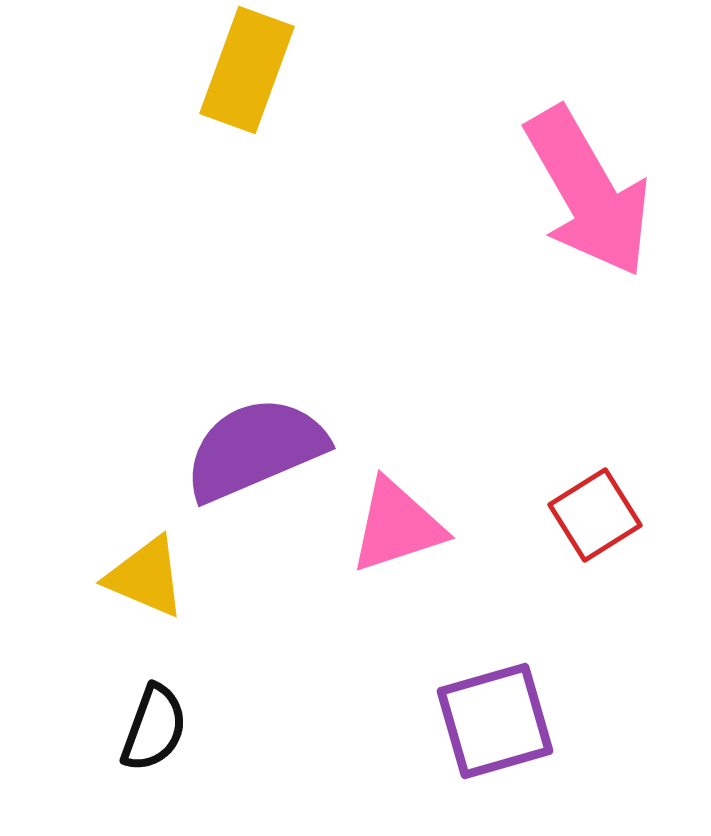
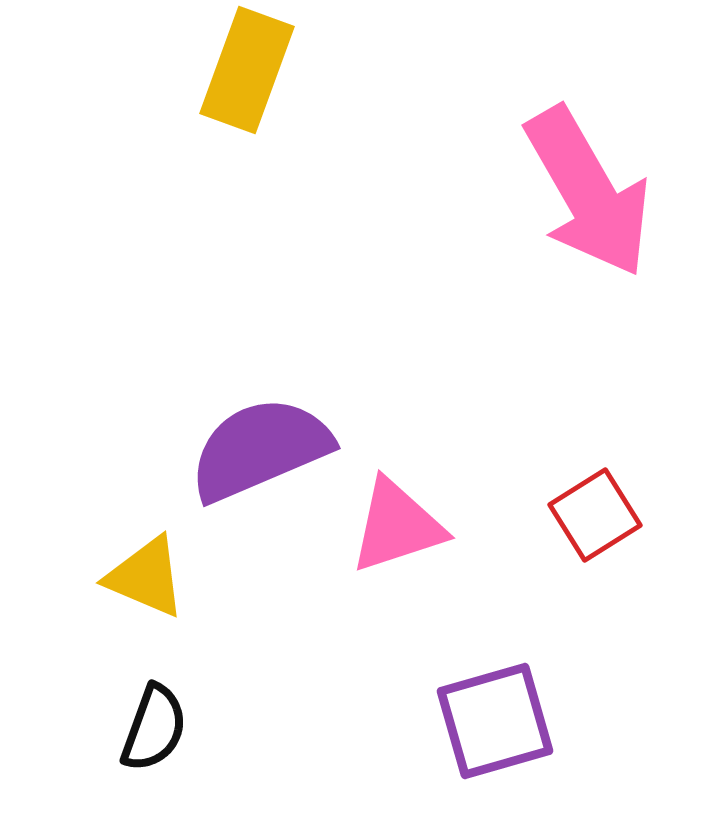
purple semicircle: moved 5 px right
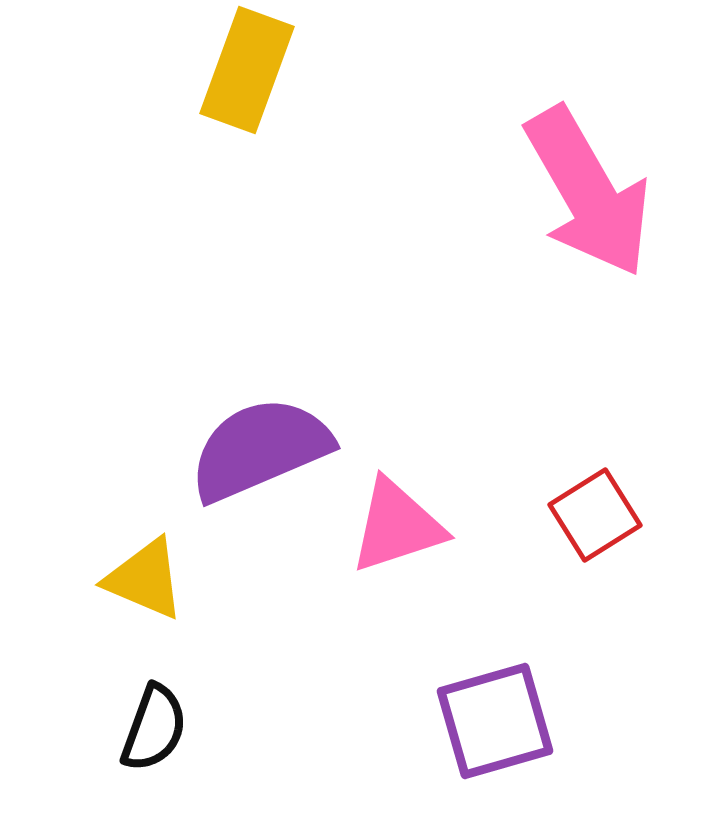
yellow triangle: moved 1 px left, 2 px down
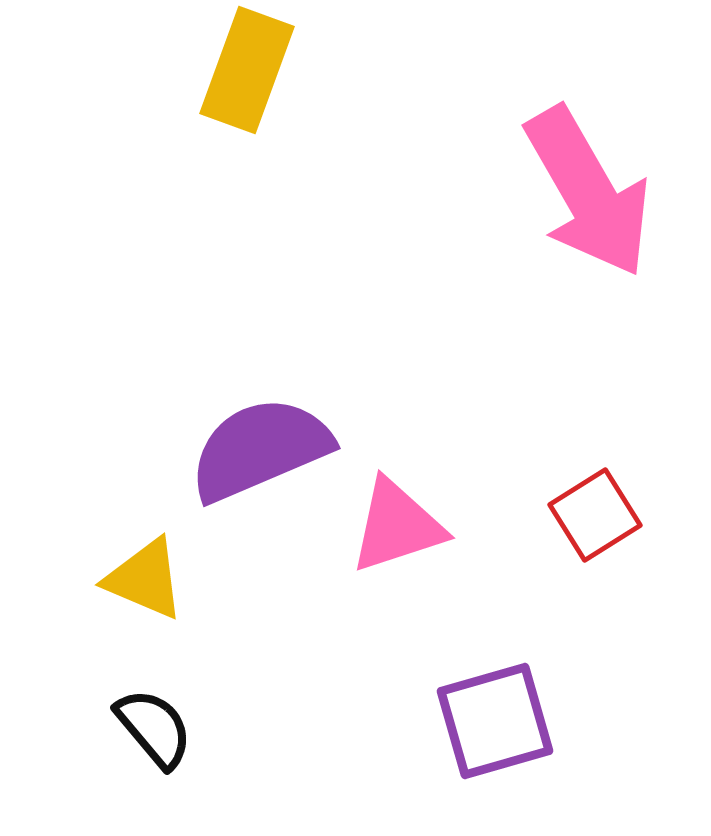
black semicircle: rotated 60 degrees counterclockwise
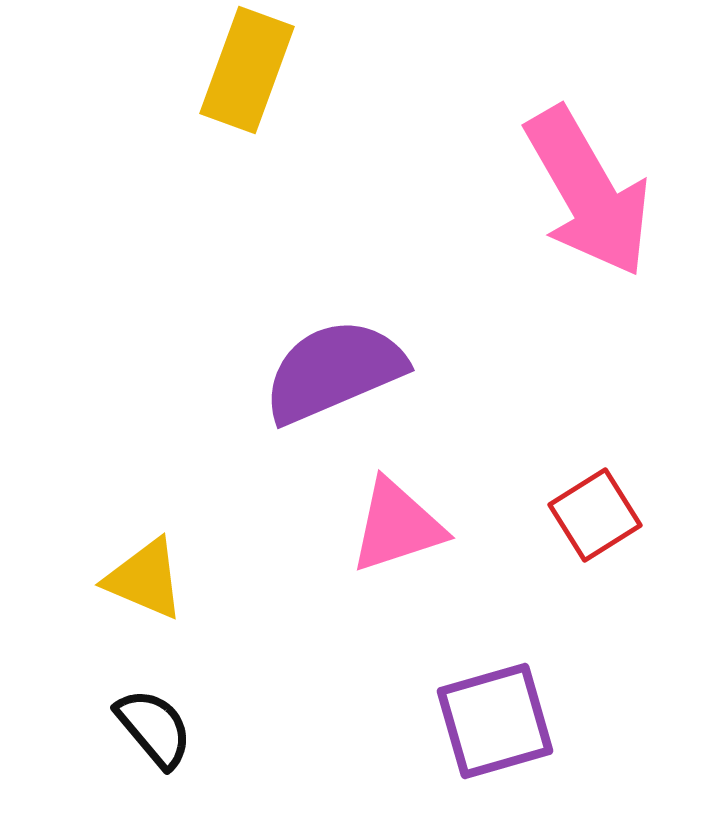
purple semicircle: moved 74 px right, 78 px up
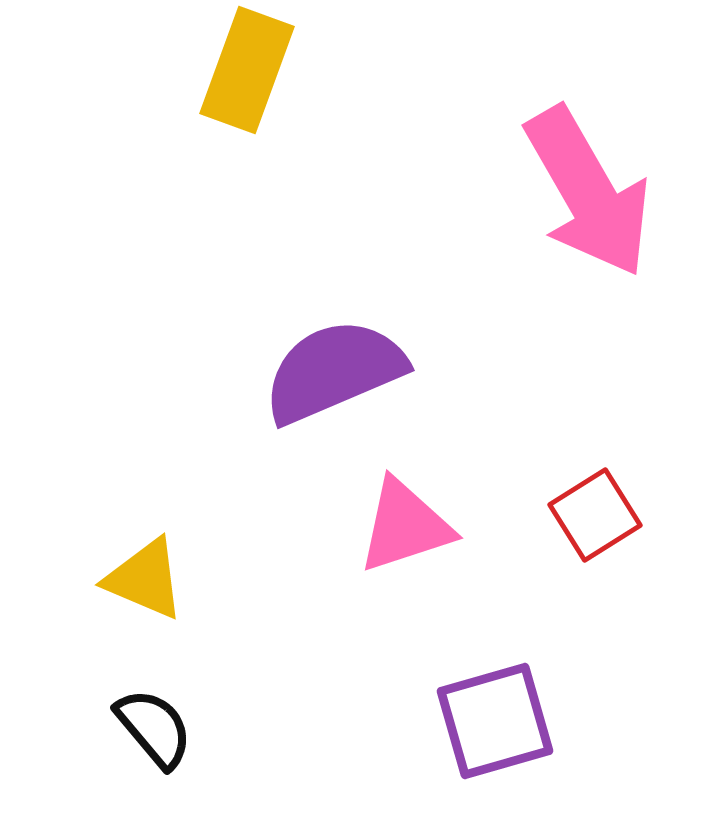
pink triangle: moved 8 px right
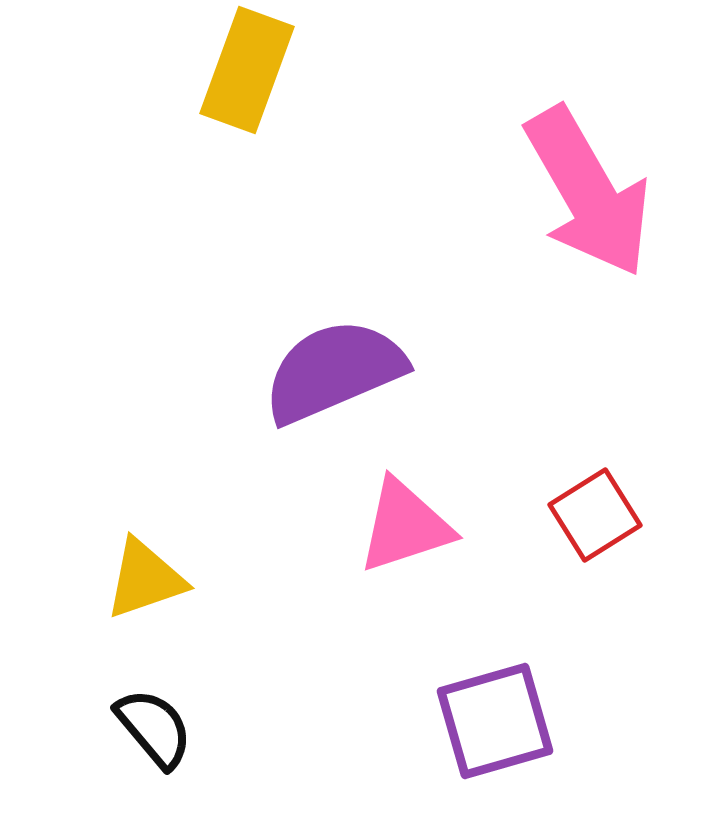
yellow triangle: rotated 42 degrees counterclockwise
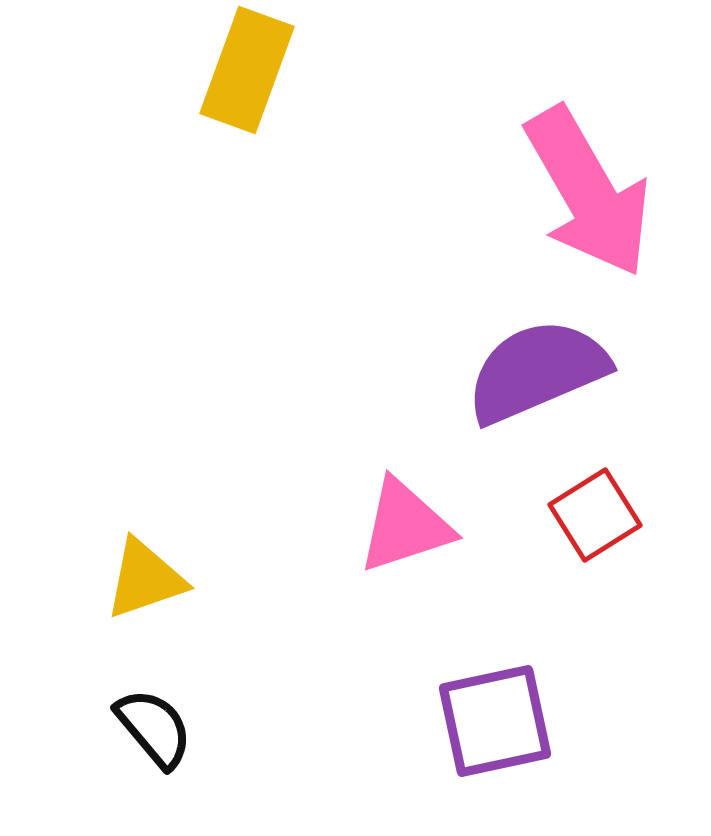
purple semicircle: moved 203 px right
purple square: rotated 4 degrees clockwise
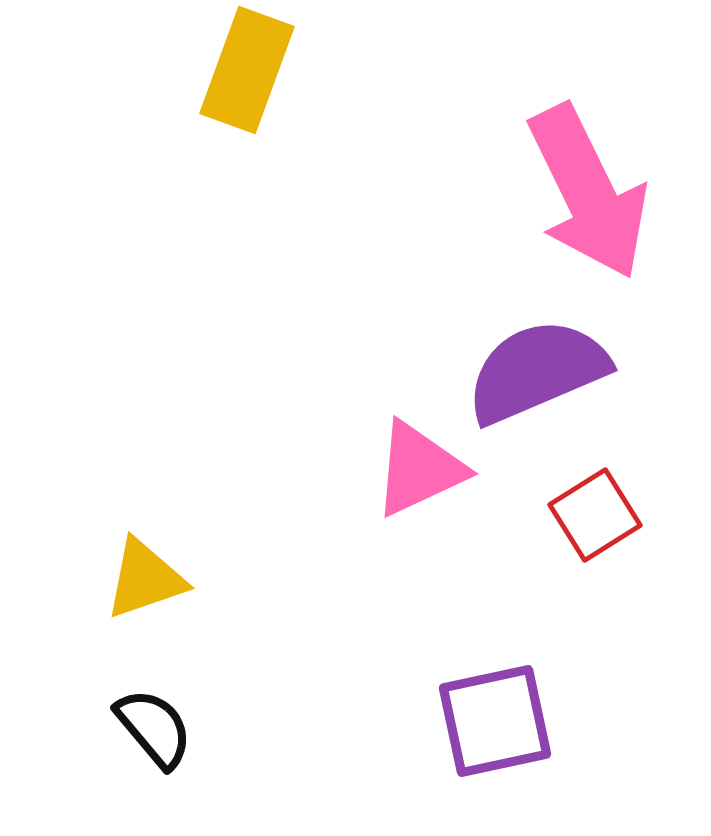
pink arrow: rotated 4 degrees clockwise
pink triangle: moved 14 px right, 57 px up; rotated 7 degrees counterclockwise
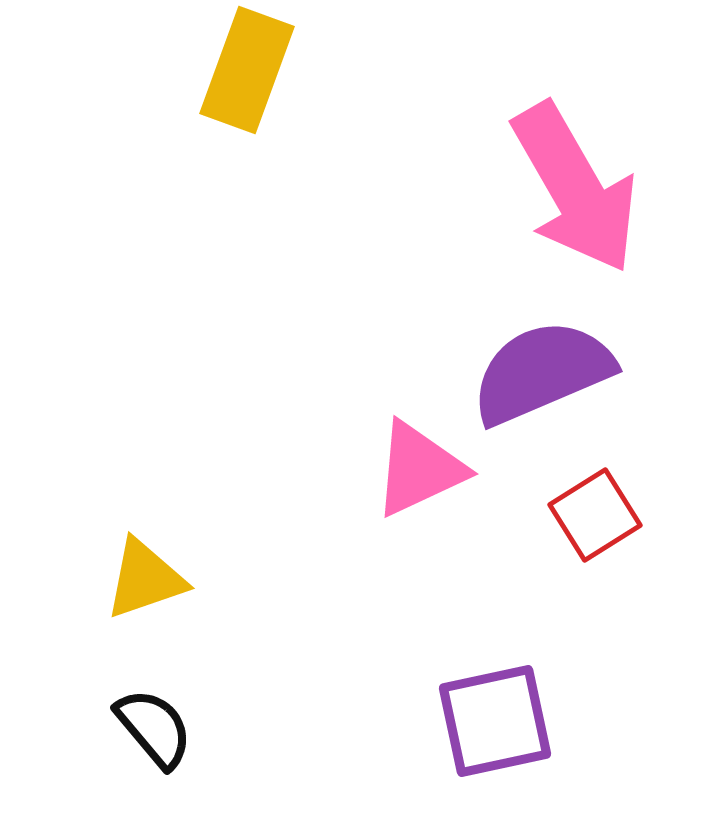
pink arrow: moved 13 px left, 4 px up; rotated 4 degrees counterclockwise
purple semicircle: moved 5 px right, 1 px down
